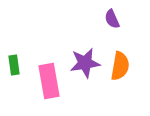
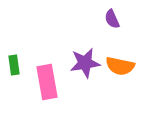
orange semicircle: rotated 92 degrees clockwise
pink rectangle: moved 2 px left, 1 px down
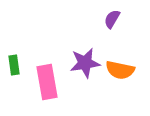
purple semicircle: rotated 54 degrees clockwise
orange semicircle: moved 4 px down
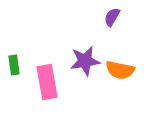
purple semicircle: moved 2 px up
purple star: moved 2 px up
